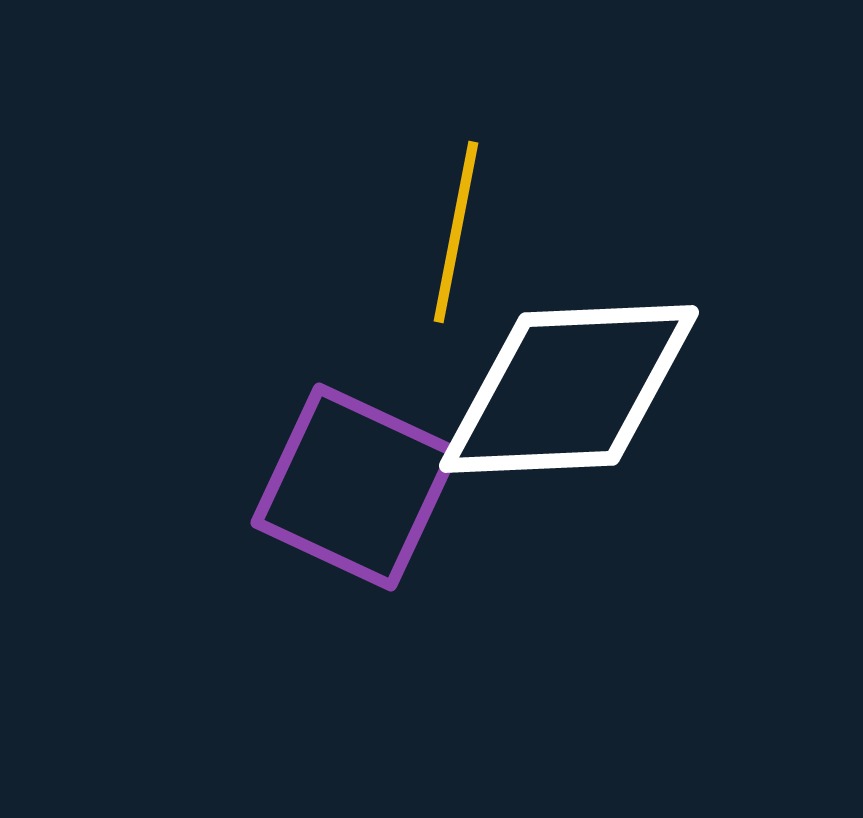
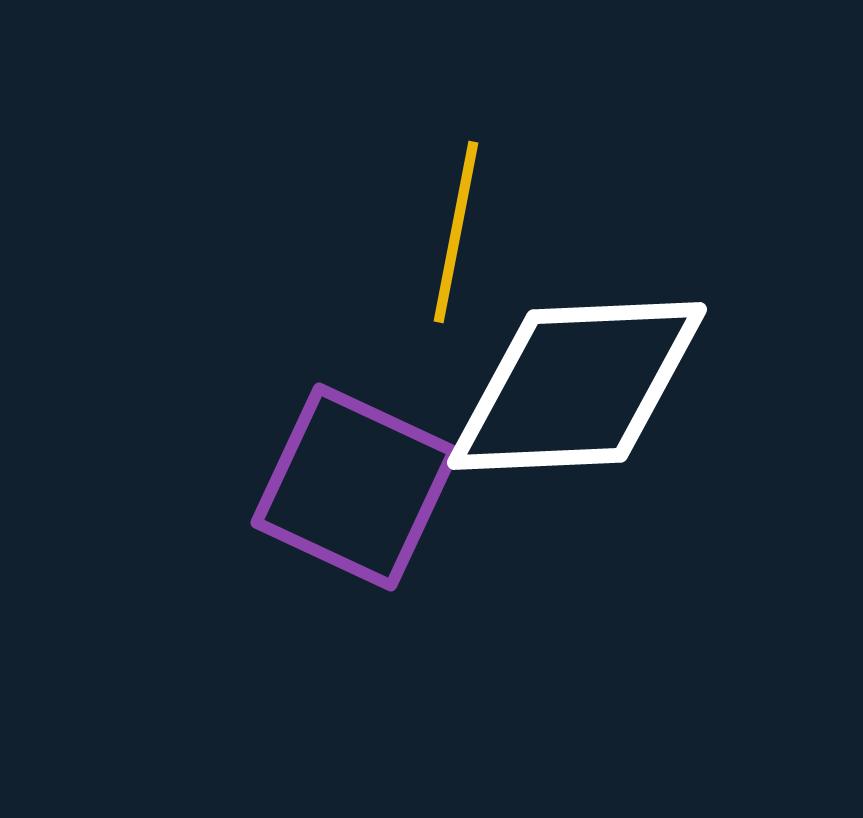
white diamond: moved 8 px right, 3 px up
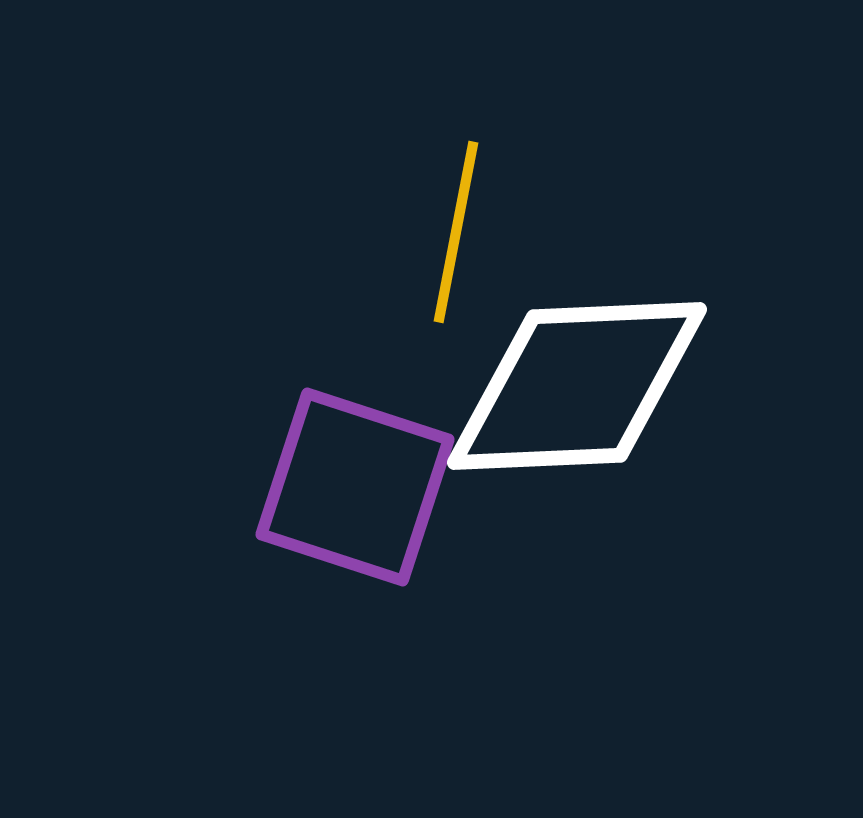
purple square: rotated 7 degrees counterclockwise
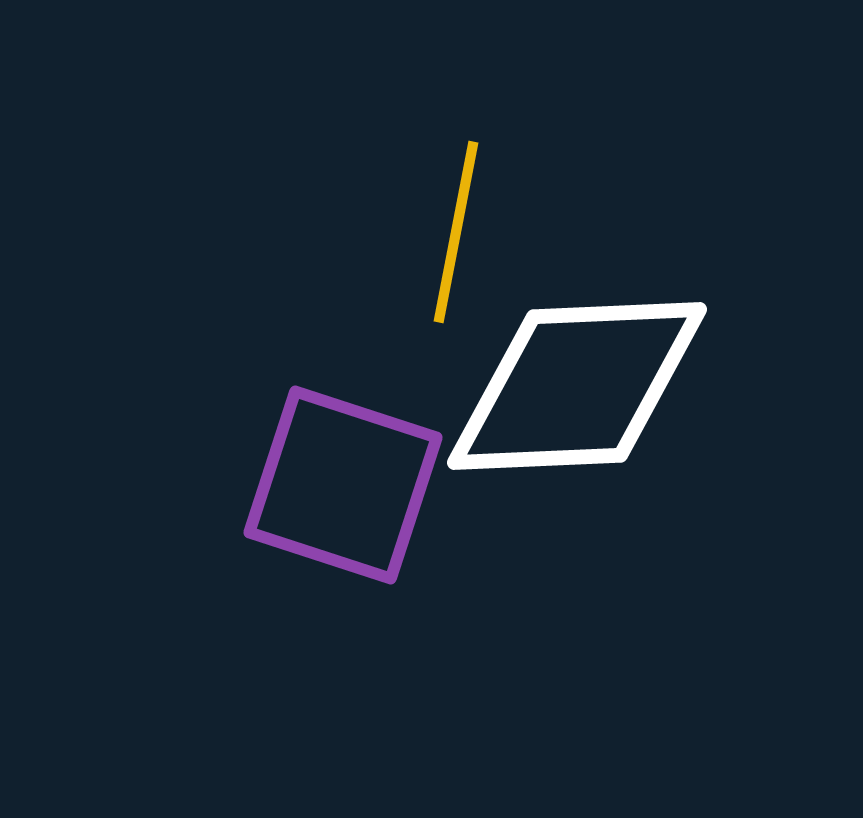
purple square: moved 12 px left, 2 px up
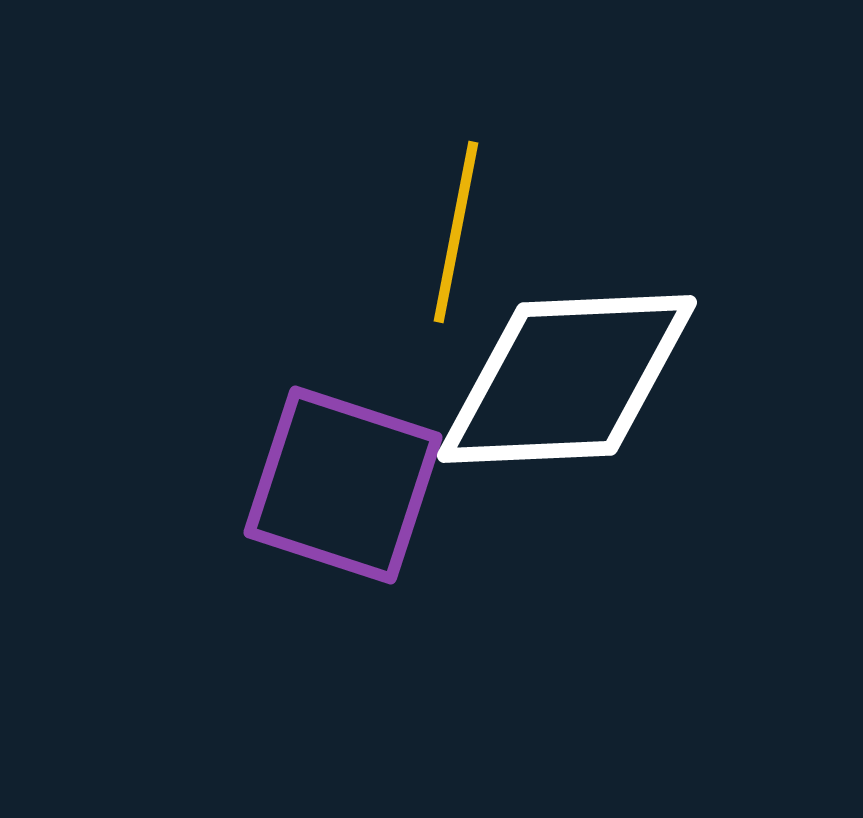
white diamond: moved 10 px left, 7 px up
